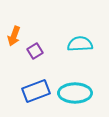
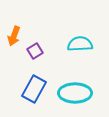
blue rectangle: moved 2 px left, 2 px up; rotated 40 degrees counterclockwise
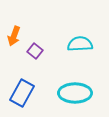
purple square: rotated 21 degrees counterclockwise
blue rectangle: moved 12 px left, 4 px down
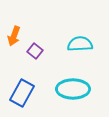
cyan ellipse: moved 2 px left, 4 px up
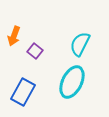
cyan semicircle: rotated 60 degrees counterclockwise
cyan ellipse: moved 1 px left, 7 px up; rotated 64 degrees counterclockwise
blue rectangle: moved 1 px right, 1 px up
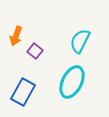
orange arrow: moved 2 px right
cyan semicircle: moved 3 px up
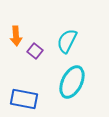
orange arrow: rotated 24 degrees counterclockwise
cyan semicircle: moved 13 px left
blue rectangle: moved 1 px right, 7 px down; rotated 72 degrees clockwise
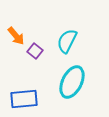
orange arrow: rotated 36 degrees counterclockwise
blue rectangle: rotated 16 degrees counterclockwise
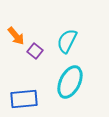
cyan ellipse: moved 2 px left
